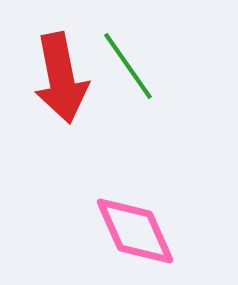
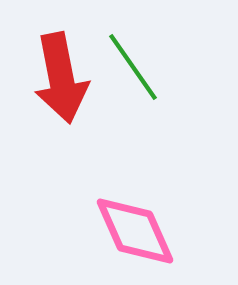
green line: moved 5 px right, 1 px down
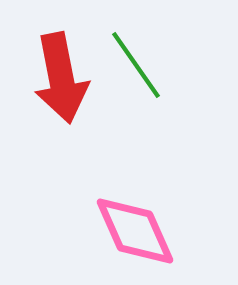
green line: moved 3 px right, 2 px up
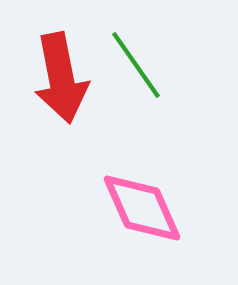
pink diamond: moved 7 px right, 23 px up
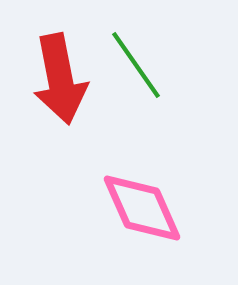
red arrow: moved 1 px left, 1 px down
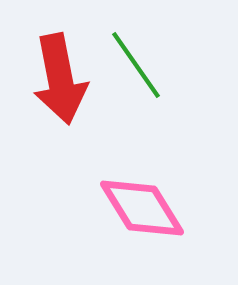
pink diamond: rotated 8 degrees counterclockwise
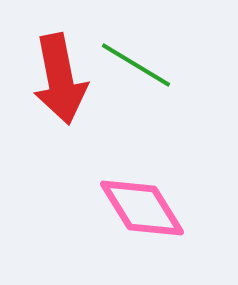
green line: rotated 24 degrees counterclockwise
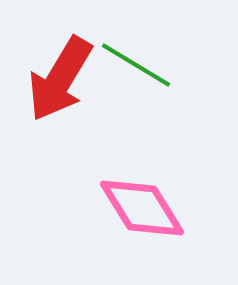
red arrow: rotated 42 degrees clockwise
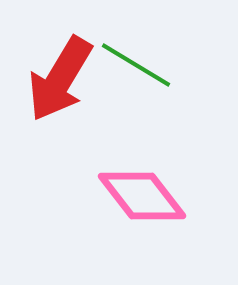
pink diamond: moved 12 px up; rotated 6 degrees counterclockwise
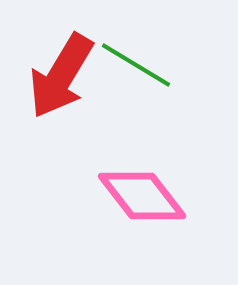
red arrow: moved 1 px right, 3 px up
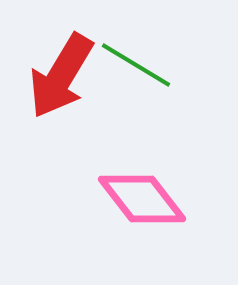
pink diamond: moved 3 px down
